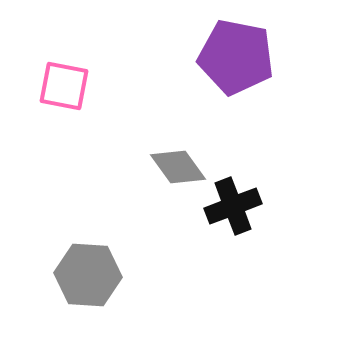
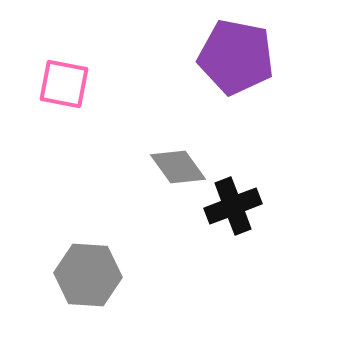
pink square: moved 2 px up
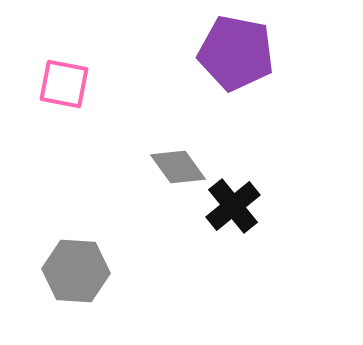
purple pentagon: moved 4 px up
black cross: rotated 18 degrees counterclockwise
gray hexagon: moved 12 px left, 4 px up
